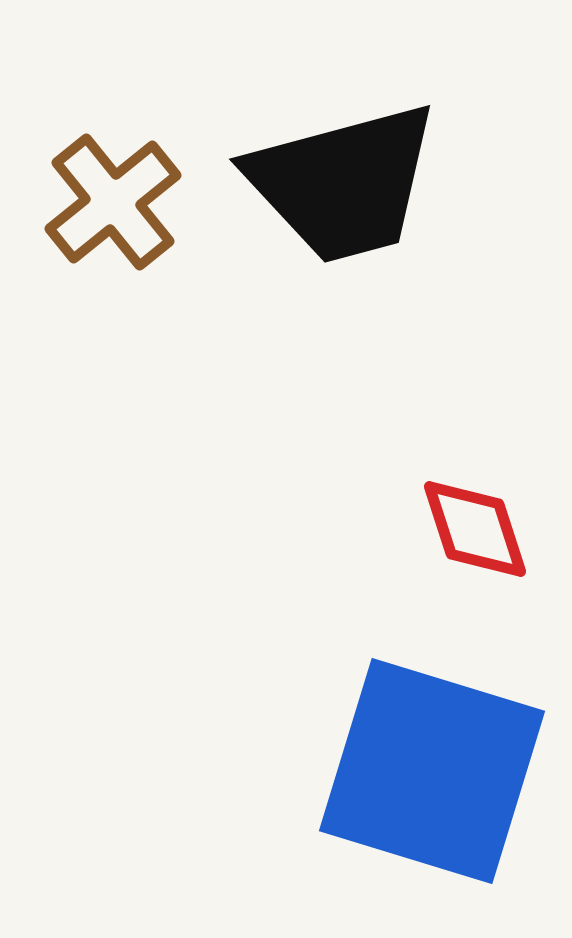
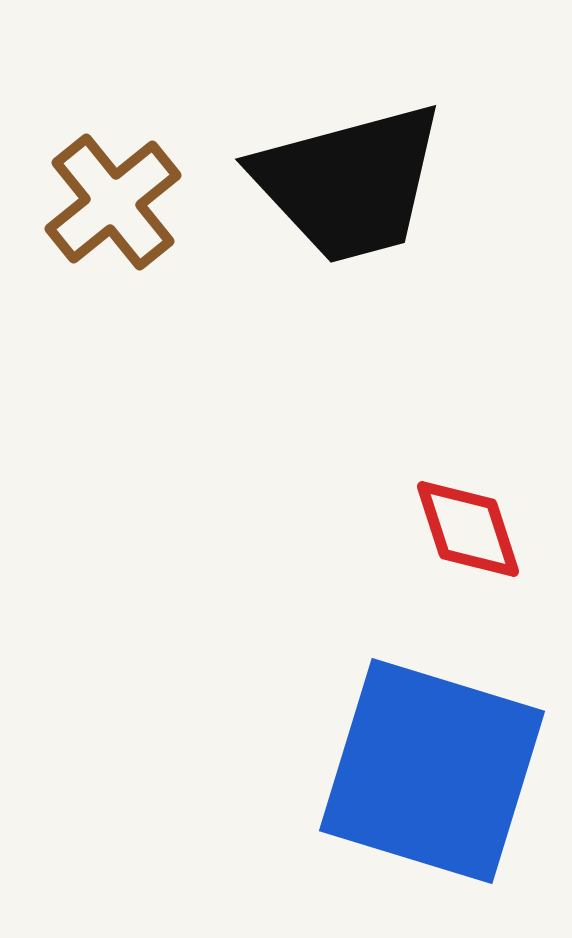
black trapezoid: moved 6 px right
red diamond: moved 7 px left
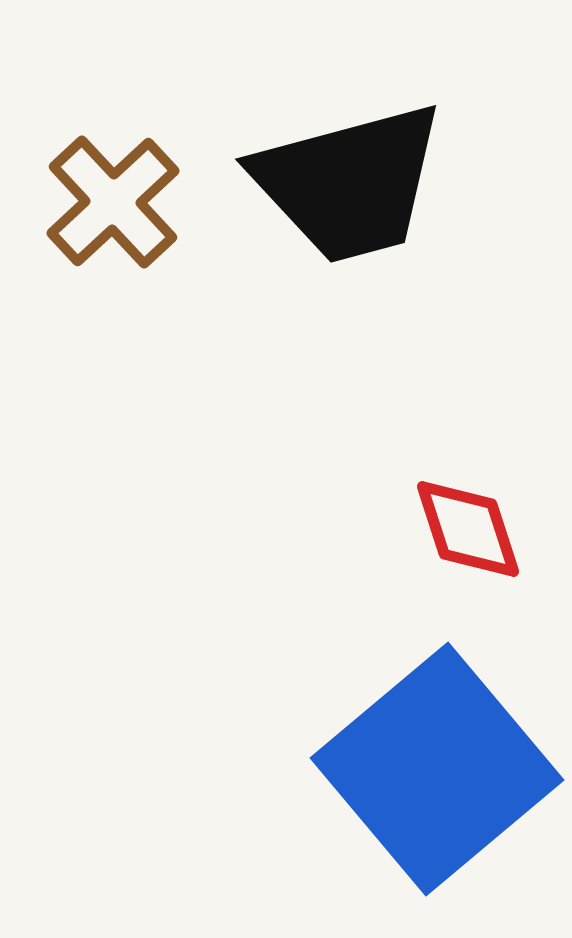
brown cross: rotated 4 degrees counterclockwise
blue square: moved 5 px right, 2 px up; rotated 33 degrees clockwise
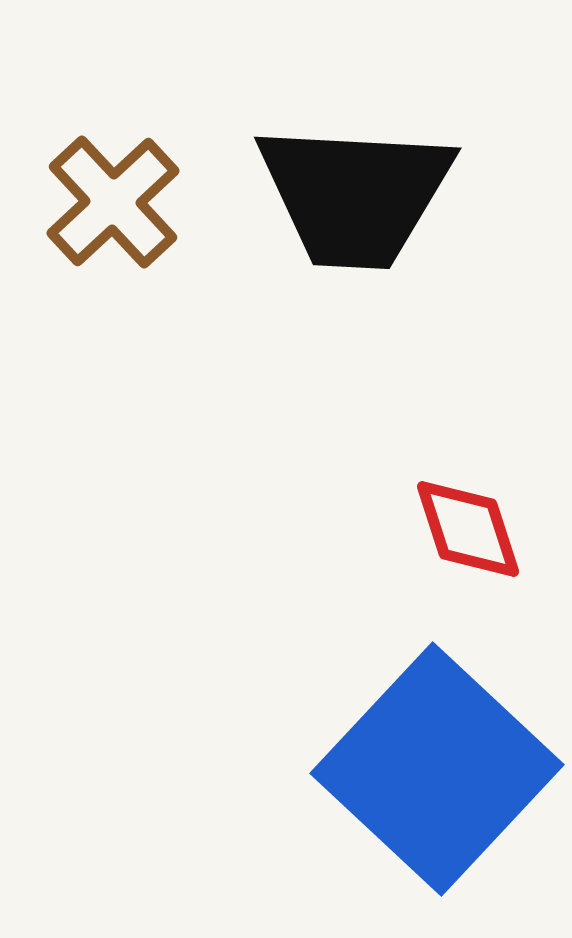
black trapezoid: moved 6 px right, 12 px down; rotated 18 degrees clockwise
blue square: rotated 7 degrees counterclockwise
